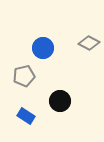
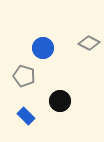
gray pentagon: rotated 30 degrees clockwise
blue rectangle: rotated 12 degrees clockwise
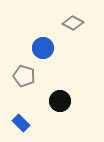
gray diamond: moved 16 px left, 20 px up
blue rectangle: moved 5 px left, 7 px down
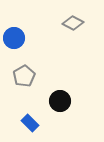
blue circle: moved 29 px left, 10 px up
gray pentagon: rotated 25 degrees clockwise
blue rectangle: moved 9 px right
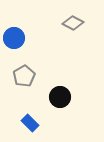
black circle: moved 4 px up
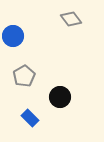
gray diamond: moved 2 px left, 4 px up; rotated 25 degrees clockwise
blue circle: moved 1 px left, 2 px up
blue rectangle: moved 5 px up
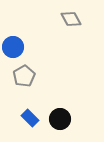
gray diamond: rotated 10 degrees clockwise
blue circle: moved 11 px down
black circle: moved 22 px down
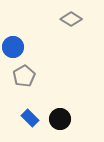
gray diamond: rotated 30 degrees counterclockwise
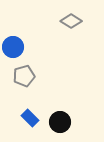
gray diamond: moved 2 px down
gray pentagon: rotated 15 degrees clockwise
black circle: moved 3 px down
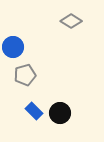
gray pentagon: moved 1 px right, 1 px up
blue rectangle: moved 4 px right, 7 px up
black circle: moved 9 px up
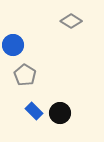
blue circle: moved 2 px up
gray pentagon: rotated 25 degrees counterclockwise
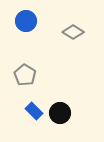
gray diamond: moved 2 px right, 11 px down
blue circle: moved 13 px right, 24 px up
